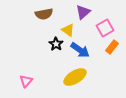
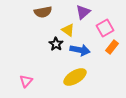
brown semicircle: moved 1 px left, 2 px up
blue arrow: rotated 24 degrees counterclockwise
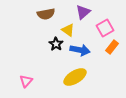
brown semicircle: moved 3 px right, 2 px down
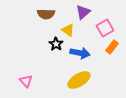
brown semicircle: rotated 12 degrees clockwise
blue arrow: moved 3 px down
yellow ellipse: moved 4 px right, 3 px down
pink triangle: rotated 24 degrees counterclockwise
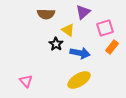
pink square: rotated 12 degrees clockwise
